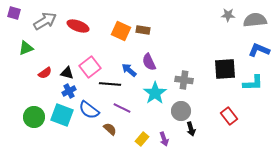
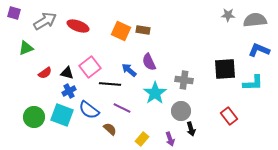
purple arrow: moved 6 px right
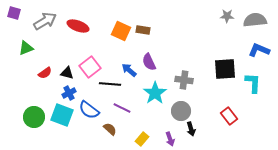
gray star: moved 1 px left, 1 px down
cyan L-shape: rotated 85 degrees counterclockwise
blue cross: moved 2 px down
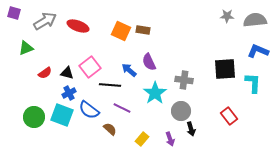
blue L-shape: moved 1 px left, 1 px down
black line: moved 1 px down
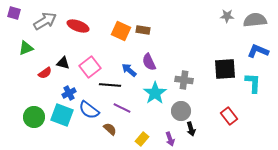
black triangle: moved 4 px left, 10 px up
